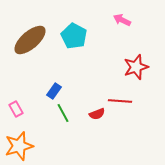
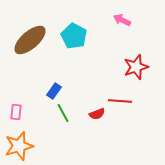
pink rectangle: moved 3 px down; rotated 35 degrees clockwise
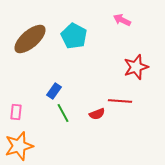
brown ellipse: moved 1 px up
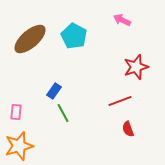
red line: rotated 25 degrees counterclockwise
red semicircle: moved 31 px right, 15 px down; rotated 91 degrees clockwise
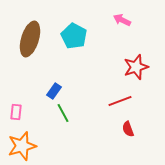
brown ellipse: rotated 32 degrees counterclockwise
orange star: moved 3 px right
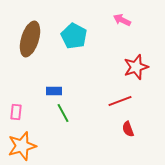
blue rectangle: rotated 56 degrees clockwise
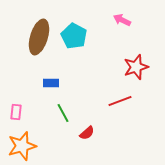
brown ellipse: moved 9 px right, 2 px up
blue rectangle: moved 3 px left, 8 px up
red semicircle: moved 41 px left, 4 px down; rotated 112 degrees counterclockwise
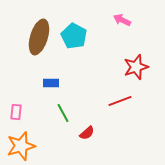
orange star: moved 1 px left
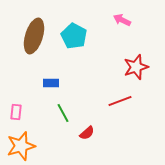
brown ellipse: moved 5 px left, 1 px up
